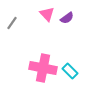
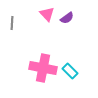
gray line: rotated 32 degrees counterclockwise
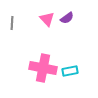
pink triangle: moved 5 px down
cyan rectangle: rotated 56 degrees counterclockwise
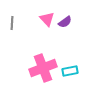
purple semicircle: moved 2 px left, 4 px down
pink cross: rotated 32 degrees counterclockwise
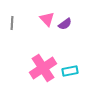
purple semicircle: moved 2 px down
pink cross: rotated 12 degrees counterclockwise
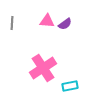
pink triangle: moved 2 px down; rotated 42 degrees counterclockwise
cyan rectangle: moved 15 px down
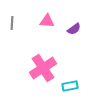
purple semicircle: moved 9 px right, 5 px down
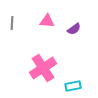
cyan rectangle: moved 3 px right
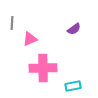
pink triangle: moved 17 px left, 18 px down; rotated 28 degrees counterclockwise
pink cross: rotated 32 degrees clockwise
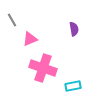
gray line: moved 3 px up; rotated 32 degrees counterclockwise
purple semicircle: rotated 64 degrees counterclockwise
pink cross: rotated 20 degrees clockwise
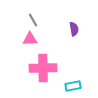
gray line: moved 21 px right
pink triangle: rotated 21 degrees clockwise
pink cross: rotated 20 degrees counterclockwise
